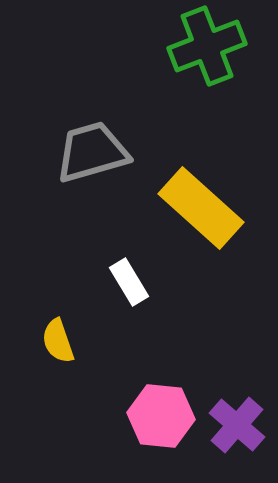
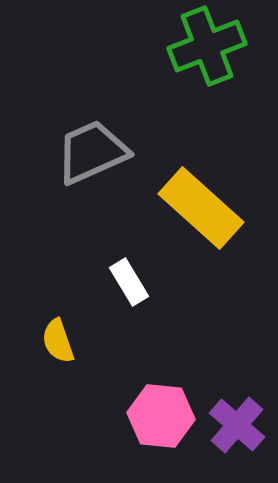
gray trapezoid: rotated 8 degrees counterclockwise
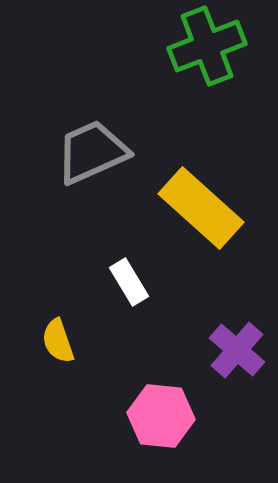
purple cross: moved 75 px up
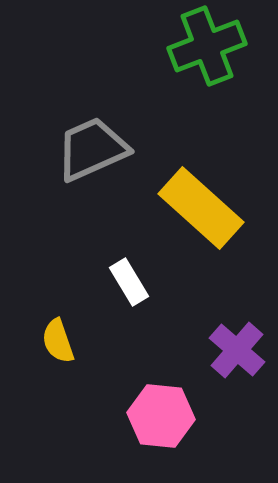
gray trapezoid: moved 3 px up
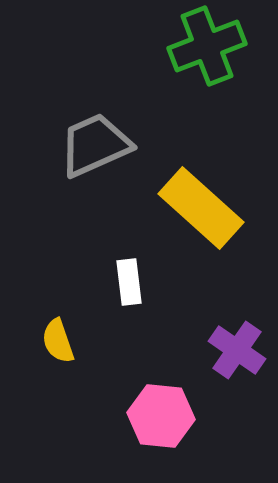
gray trapezoid: moved 3 px right, 4 px up
white rectangle: rotated 24 degrees clockwise
purple cross: rotated 6 degrees counterclockwise
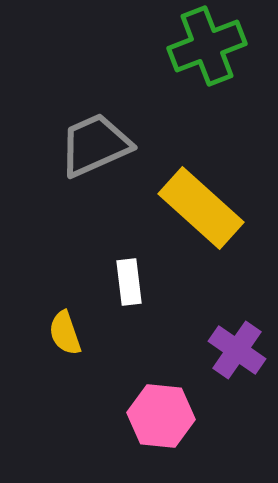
yellow semicircle: moved 7 px right, 8 px up
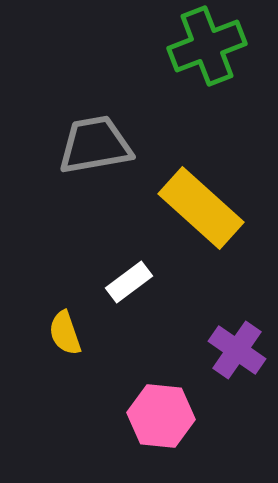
gray trapezoid: rotated 14 degrees clockwise
white rectangle: rotated 60 degrees clockwise
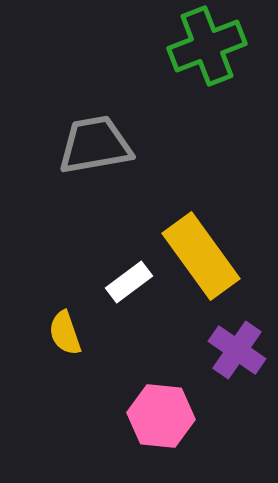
yellow rectangle: moved 48 px down; rotated 12 degrees clockwise
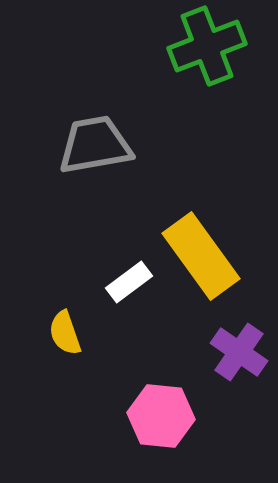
purple cross: moved 2 px right, 2 px down
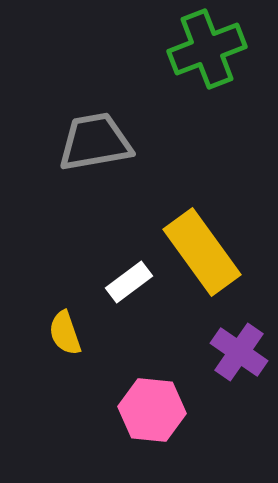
green cross: moved 3 px down
gray trapezoid: moved 3 px up
yellow rectangle: moved 1 px right, 4 px up
pink hexagon: moved 9 px left, 6 px up
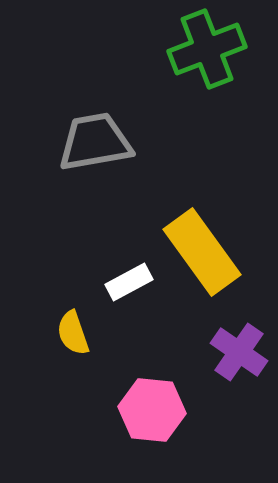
white rectangle: rotated 9 degrees clockwise
yellow semicircle: moved 8 px right
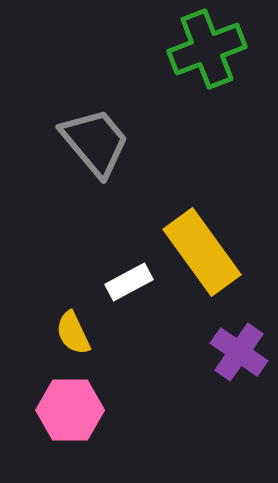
gray trapezoid: rotated 60 degrees clockwise
yellow semicircle: rotated 6 degrees counterclockwise
pink hexagon: moved 82 px left; rotated 6 degrees counterclockwise
